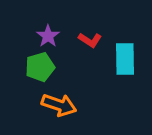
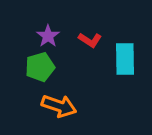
orange arrow: moved 1 px down
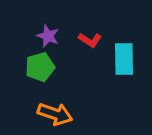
purple star: rotated 15 degrees counterclockwise
cyan rectangle: moved 1 px left
orange arrow: moved 4 px left, 8 px down
